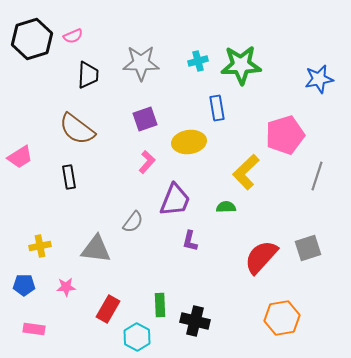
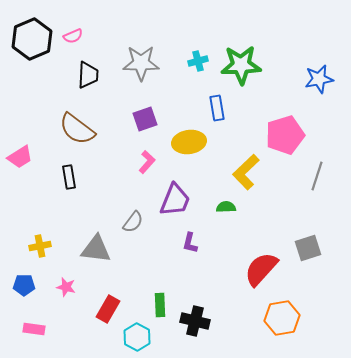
black hexagon: rotated 6 degrees counterclockwise
purple L-shape: moved 2 px down
red semicircle: moved 12 px down
pink star: rotated 18 degrees clockwise
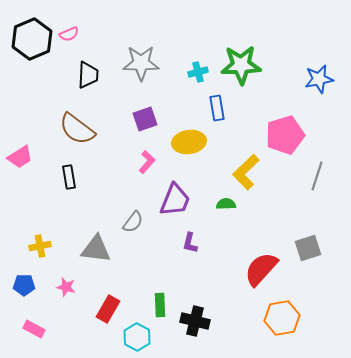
pink semicircle: moved 4 px left, 2 px up
cyan cross: moved 11 px down
green semicircle: moved 3 px up
pink rectangle: rotated 20 degrees clockwise
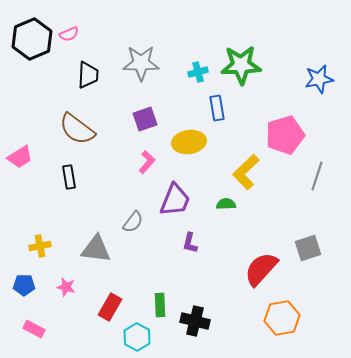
red rectangle: moved 2 px right, 2 px up
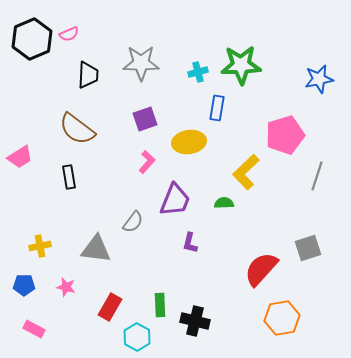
blue rectangle: rotated 20 degrees clockwise
green semicircle: moved 2 px left, 1 px up
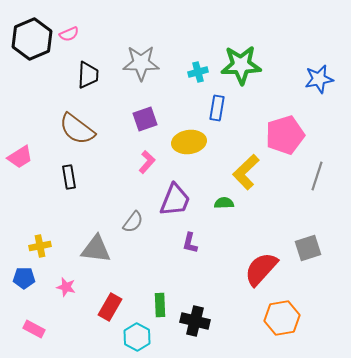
blue pentagon: moved 7 px up
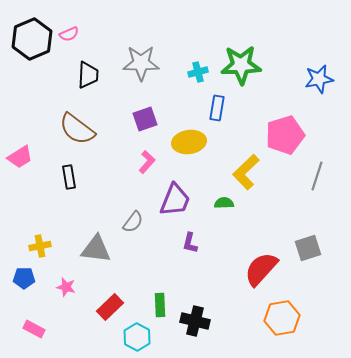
red rectangle: rotated 16 degrees clockwise
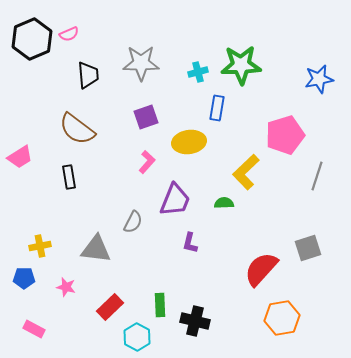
black trapezoid: rotated 8 degrees counterclockwise
purple square: moved 1 px right, 2 px up
gray semicircle: rotated 10 degrees counterclockwise
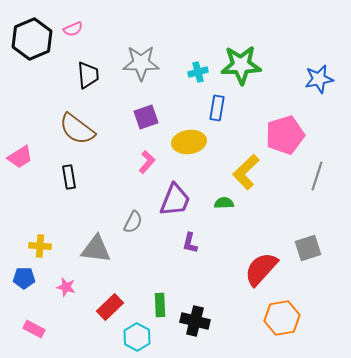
pink semicircle: moved 4 px right, 5 px up
yellow cross: rotated 15 degrees clockwise
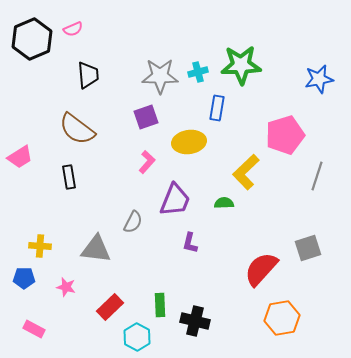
gray star: moved 19 px right, 13 px down
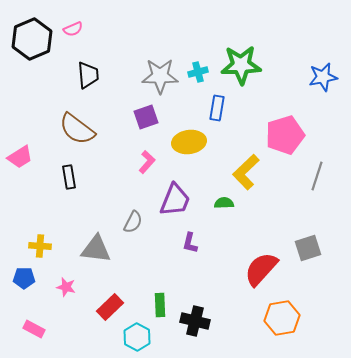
blue star: moved 4 px right, 2 px up
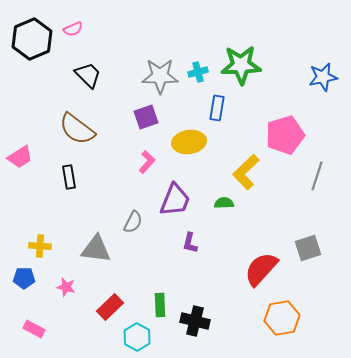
black trapezoid: rotated 40 degrees counterclockwise
